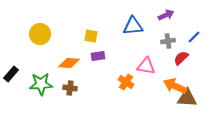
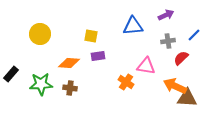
blue line: moved 2 px up
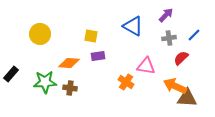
purple arrow: rotated 21 degrees counterclockwise
blue triangle: rotated 35 degrees clockwise
gray cross: moved 1 px right, 3 px up
green star: moved 4 px right, 2 px up
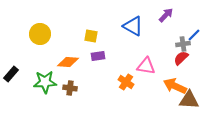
gray cross: moved 14 px right, 6 px down
orange diamond: moved 1 px left, 1 px up
brown triangle: moved 2 px right, 2 px down
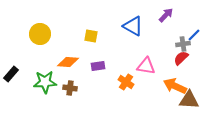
purple rectangle: moved 10 px down
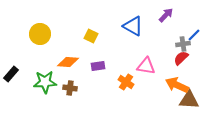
yellow square: rotated 16 degrees clockwise
orange arrow: moved 2 px right, 1 px up
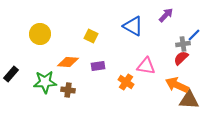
brown cross: moved 2 px left, 2 px down
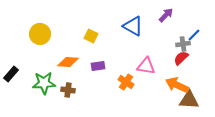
green star: moved 1 px left, 1 px down
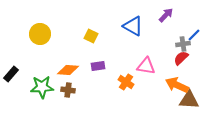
orange diamond: moved 8 px down
green star: moved 2 px left, 4 px down
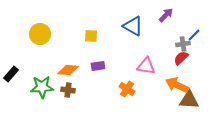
yellow square: rotated 24 degrees counterclockwise
orange cross: moved 1 px right, 7 px down
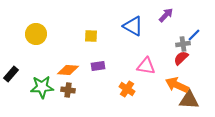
yellow circle: moved 4 px left
